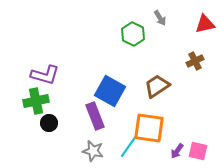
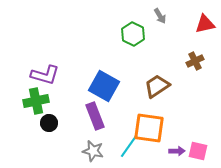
gray arrow: moved 2 px up
blue square: moved 6 px left, 5 px up
purple arrow: rotated 126 degrees counterclockwise
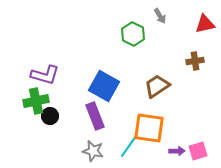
brown cross: rotated 18 degrees clockwise
black circle: moved 1 px right, 7 px up
pink square: rotated 30 degrees counterclockwise
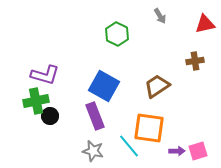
green hexagon: moved 16 px left
cyan line: rotated 75 degrees counterclockwise
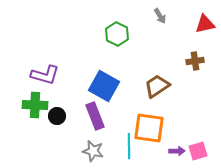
green cross: moved 1 px left, 4 px down; rotated 15 degrees clockwise
black circle: moved 7 px right
cyan line: rotated 40 degrees clockwise
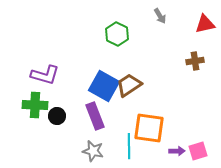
brown trapezoid: moved 28 px left, 1 px up
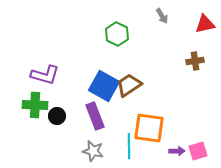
gray arrow: moved 2 px right
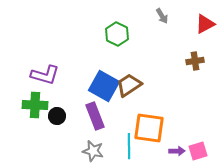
red triangle: rotated 15 degrees counterclockwise
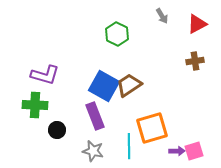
red triangle: moved 8 px left
black circle: moved 14 px down
orange square: moved 3 px right; rotated 24 degrees counterclockwise
pink square: moved 4 px left
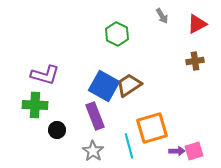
cyan line: rotated 15 degrees counterclockwise
gray star: rotated 20 degrees clockwise
